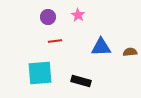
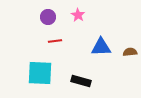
cyan square: rotated 8 degrees clockwise
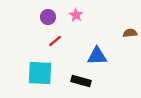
pink star: moved 2 px left
red line: rotated 32 degrees counterclockwise
blue triangle: moved 4 px left, 9 px down
brown semicircle: moved 19 px up
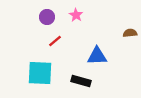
purple circle: moved 1 px left
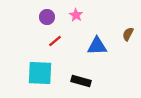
brown semicircle: moved 2 px left, 1 px down; rotated 56 degrees counterclockwise
blue triangle: moved 10 px up
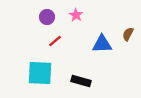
blue triangle: moved 5 px right, 2 px up
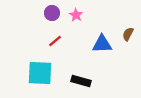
purple circle: moved 5 px right, 4 px up
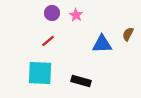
red line: moved 7 px left
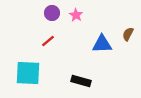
cyan square: moved 12 px left
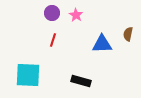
brown semicircle: rotated 16 degrees counterclockwise
red line: moved 5 px right, 1 px up; rotated 32 degrees counterclockwise
cyan square: moved 2 px down
